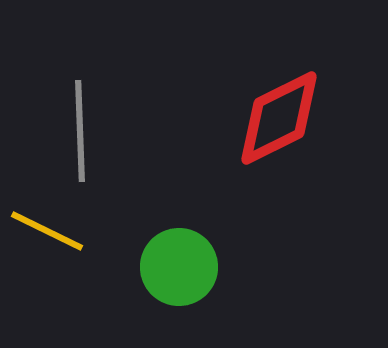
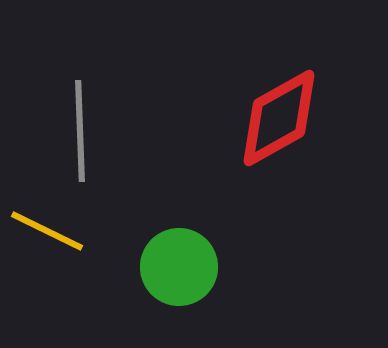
red diamond: rotated 3 degrees counterclockwise
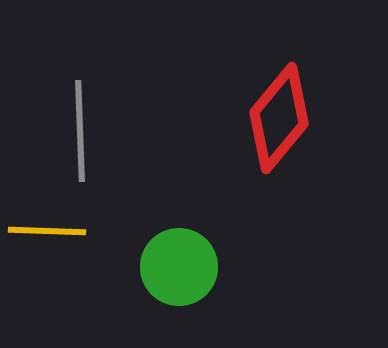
red diamond: rotated 21 degrees counterclockwise
yellow line: rotated 24 degrees counterclockwise
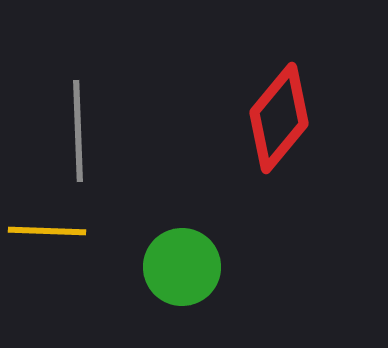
gray line: moved 2 px left
green circle: moved 3 px right
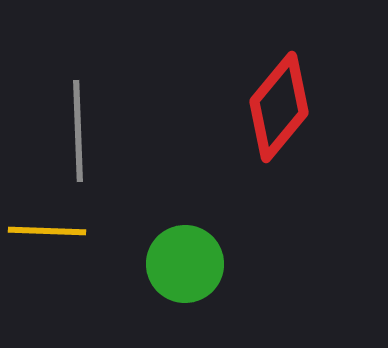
red diamond: moved 11 px up
green circle: moved 3 px right, 3 px up
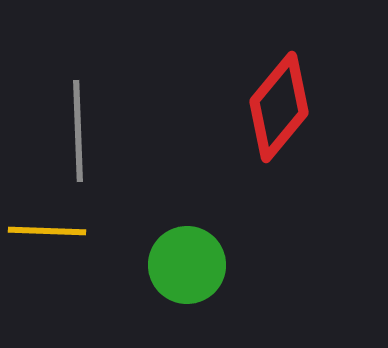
green circle: moved 2 px right, 1 px down
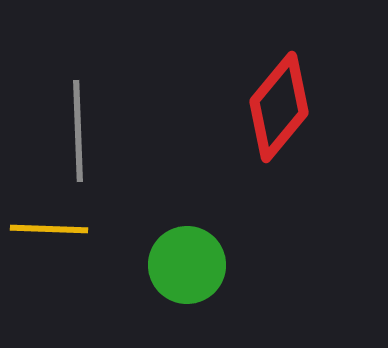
yellow line: moved 2 px right, 2 px up
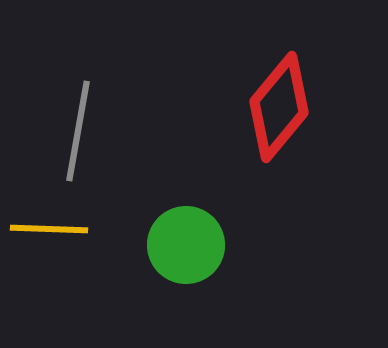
gray line: rotated 12 degrees clockwise
green circle: moved 1 px left, 20 px up
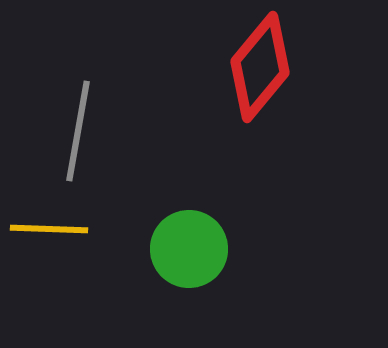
red diamond: moved 19 px left, 40 px up
green circle: moved 3 px right, 4 px down
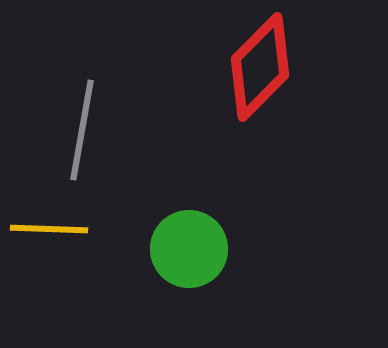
red diamond: rotated 5 degrees clockwise
gray line: moved 4 px right, 1 px up
